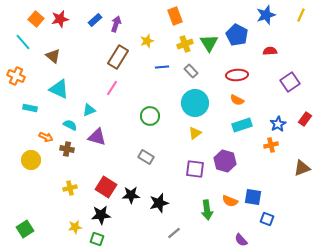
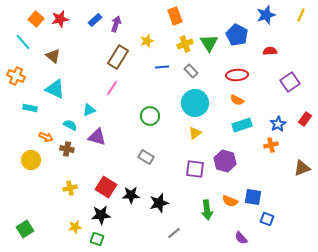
cyan triangle at (59, 89): moved 4 px left
purple semicircle at (241, 240): moved 2 px up
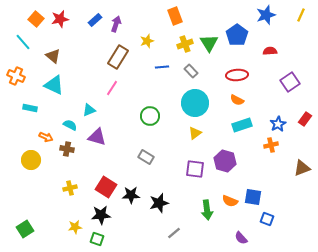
blue pentagon at (237, 35): rotated 10 degrees clockwise
cyan triangle at (55, 89): moved 1 px left, 4 px up
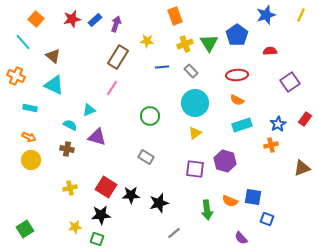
red star at (60, 19): moved 12 px right
yellow star at (147, 41): rotated 24 degrees clockwise
orange arrow at (46, 137): moved 17 px left
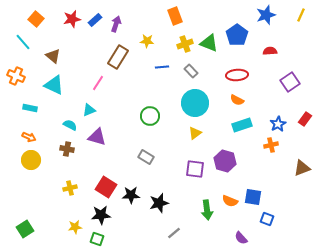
green triangle at (209, 43): rotated 36 degrees counterclockwise
pink line at (112, 88): moved 14 px left, 5 px up
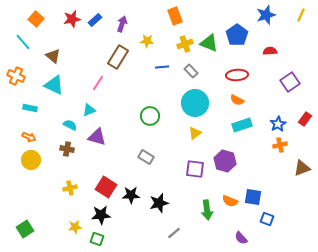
purple arrow at (116, 24): moved 6 px right
orange cross at (271, 145): moved 9 px right
